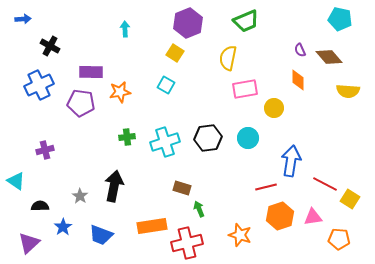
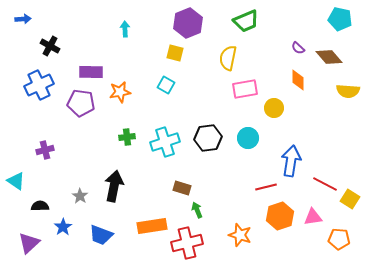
purple semicircle at (300, 50): moved 2 px left, 2 px up; rotated 24 degrees counterclockwise
yellow square at (175, 53): rotated 18 degrees counterclockwise
green arrow at (199, 209): moved 2 px left, 1 px down
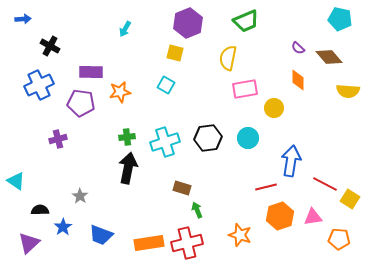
cyan arrow at (125, 29): rotated 147 degrees counterclockwise
purple cross at (45, 150): moved 13 px right, 11 px up
black arrow at (114, 186): moved 14 px right, 18 px up
black semicircle at (40, 206): moved 4 px down
orange rectangle at (152, 226): moved 3 px left, 17 px down
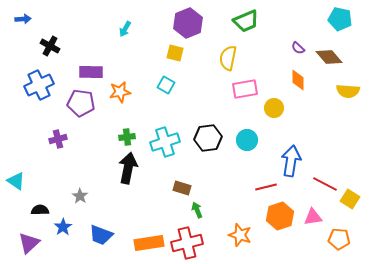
cyan circle at (248, 138): moved 1 px left, 2 px down
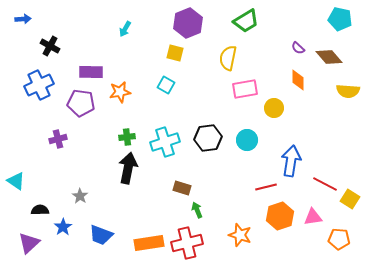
green trapezoid at (246, 21): rotated 8 degrees counterclockwise
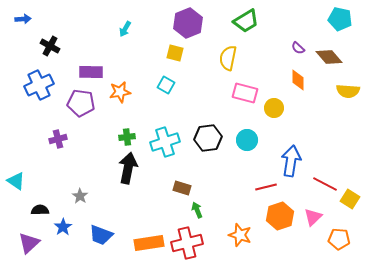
pink rectangle at (245, 89): moved 4 px down; rotated 25 degrees clockwise
pink triangle at (313, 217): rotated 36 degrees counterclockwise
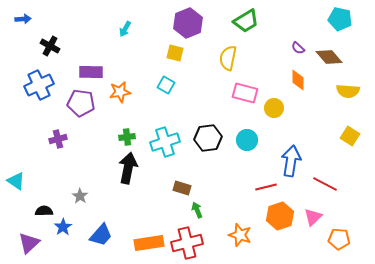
yellow square at (350, 199): moved 63 px up
black semicircle at (40, 210): moved 4 px right, 1 px down
blue trapezoid at (101, 235): rotated 70 degrees counterclockwise
